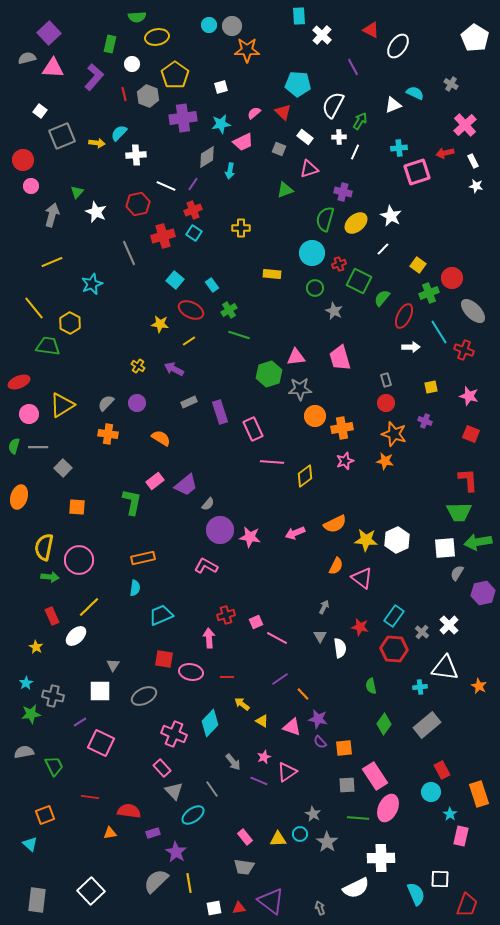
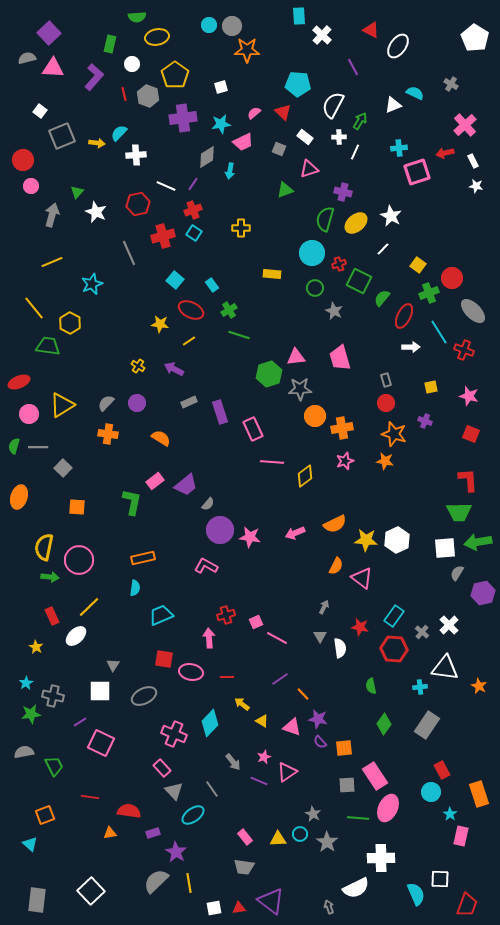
gray rectangle at (427, 725): rotated 16 degrees counterclockwise
gray arrow at (320, 908): moved 9 px right, 1 px up
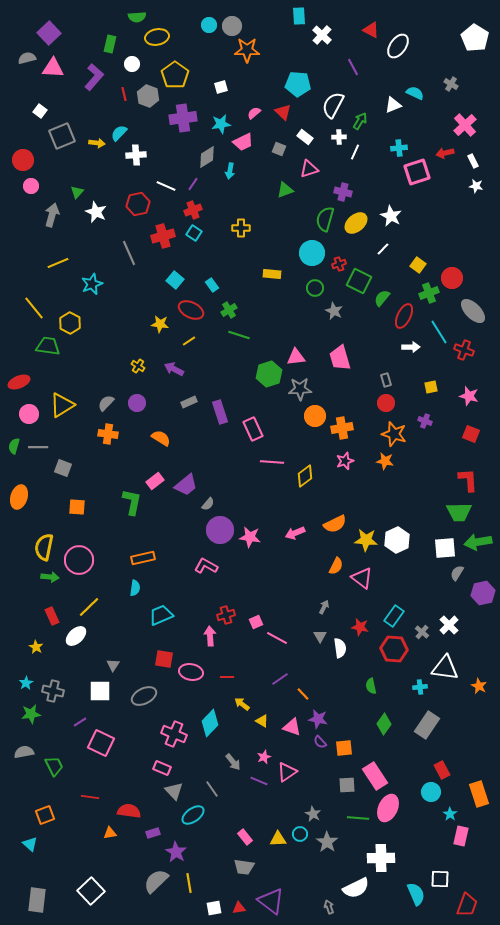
yellow line at (52, 262): moved 6 px right, 1 px down
gray square at (63, 468): rotated 24 degrees counterclockwise
pink arrow at (209, 638): moved 1 px right, 2 px up
gray cross at (53, 696): moved 5 px up
pink rectangle at (162, 768): rotated 24 degrees counterclockwise
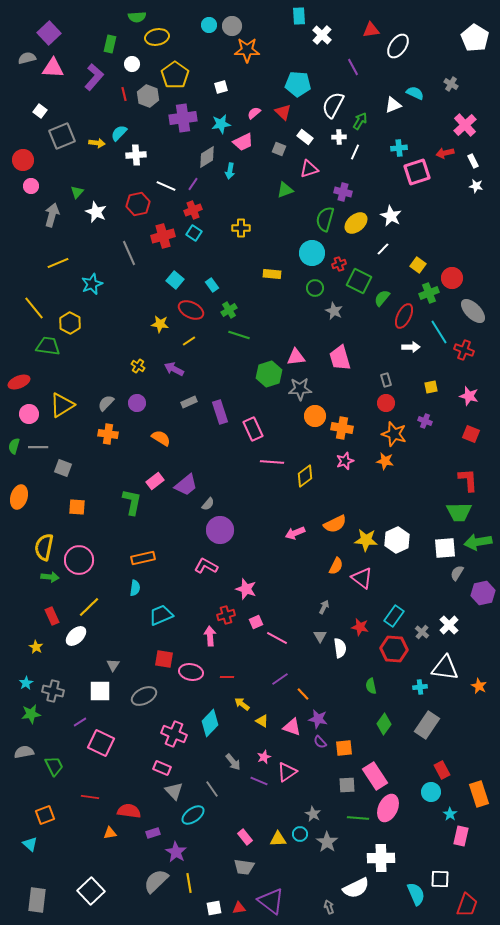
red triangle at (371, 30): rotated 36 degrees counterclockwise
orange cross at (342, 428): rotated 20 degrees clockwise
pink star at (250, 537): moved 4 px left, 52 px down; rotated 10 degrees clockwise
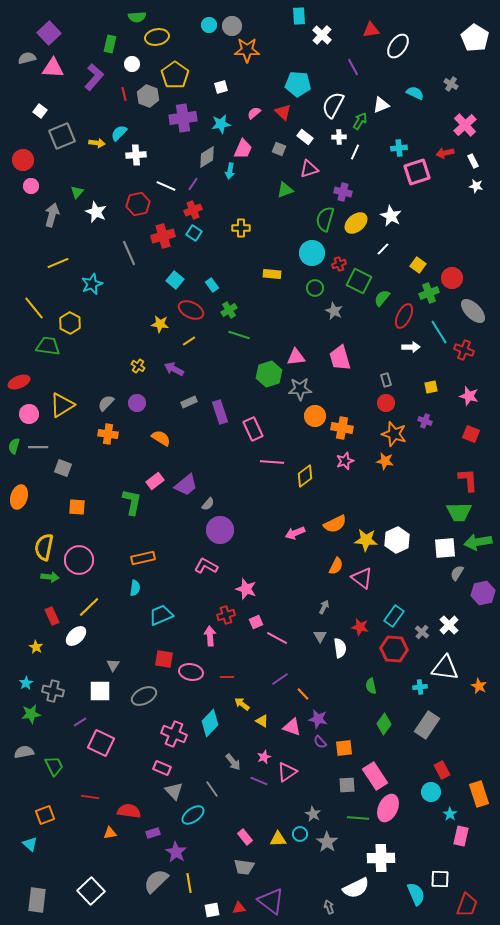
white triangle at (393, 105): moved 12 px left
pink trapezoid at (243, 142): moved 7 px down; rotated 40 degrees counterclockwise
white square at (214, 908): moved 2 px left, 2 px down
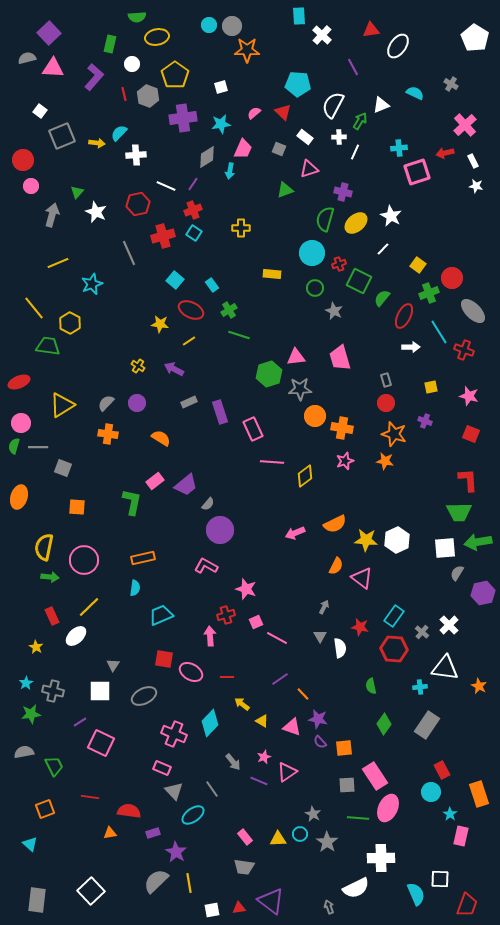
pink circle at (29, 414): moved 8 px left, 9 px down
pink circle at (79, 560): moved 5 px right
pink ellipse at (191, 672): rotated 20 degrees clockwise
orange square at (45, 815): moved 6 px up
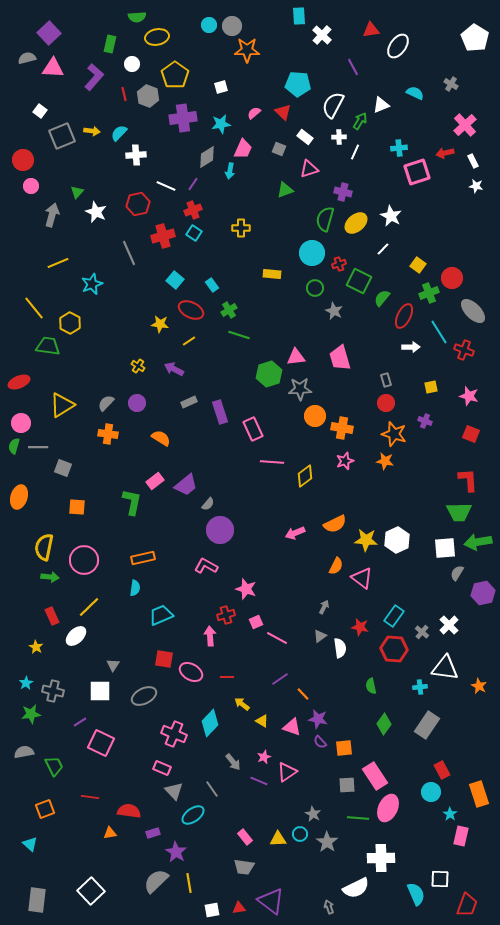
yellow arrow at (97, 143): moved 5 px left, 12 px up
gray triangle at (320, 636): rotated 24 degrees clockwise
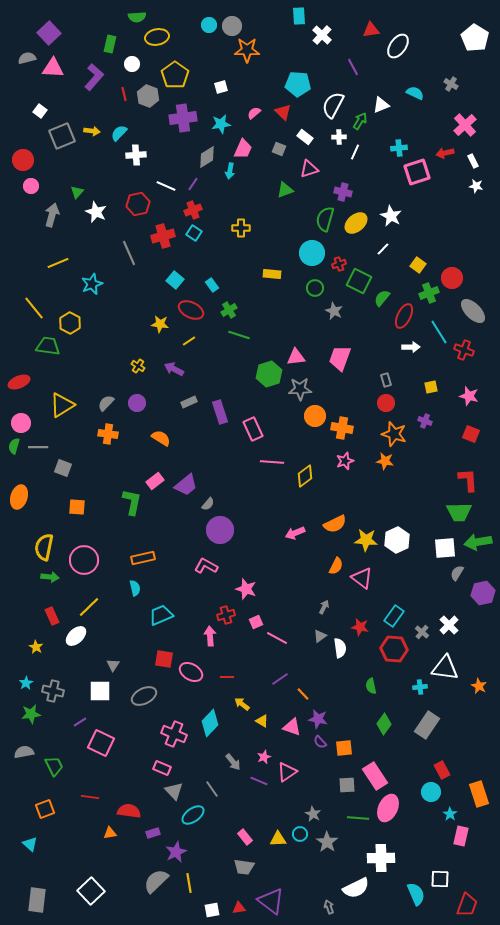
pink trapezoid at (340, 358): rotated 36 degrees clockwise
cyan semicircle at (135, 588): rotated 21 degrees counterclockwise
purple star at (176, 852): rotated 15 degrees clockwise
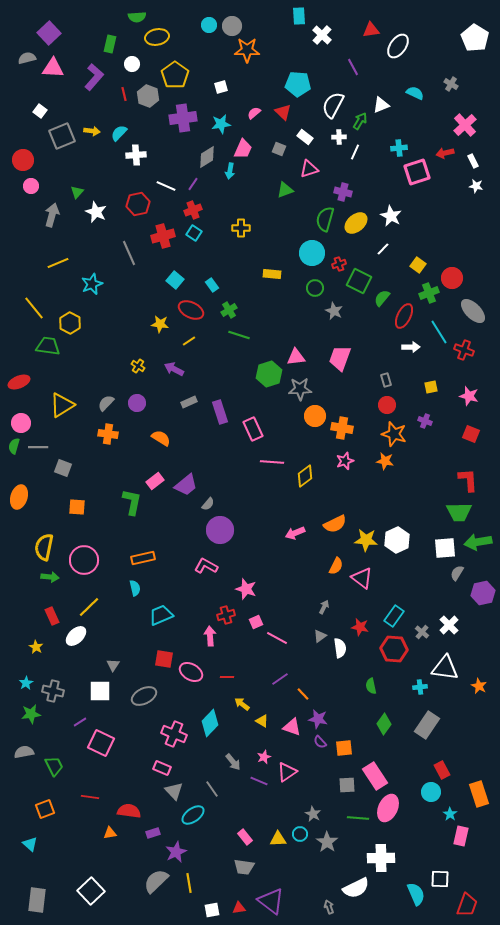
red circle at (386, 403): moved 1 px right, 2 px down
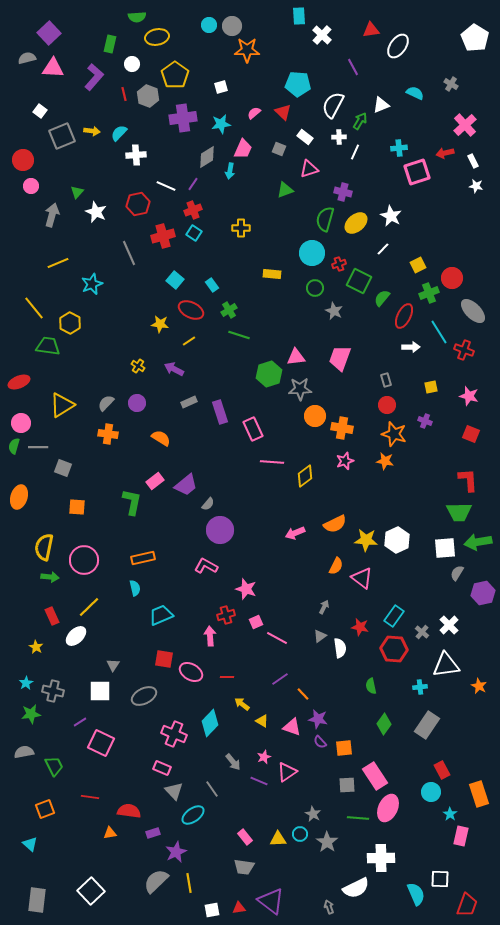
yellow square at (418, 265): rotated 28 degrees clockwise
white triangle at (445, 668): moved 1 px right, 3 px up; rotated 16 degrees counterclockwise
